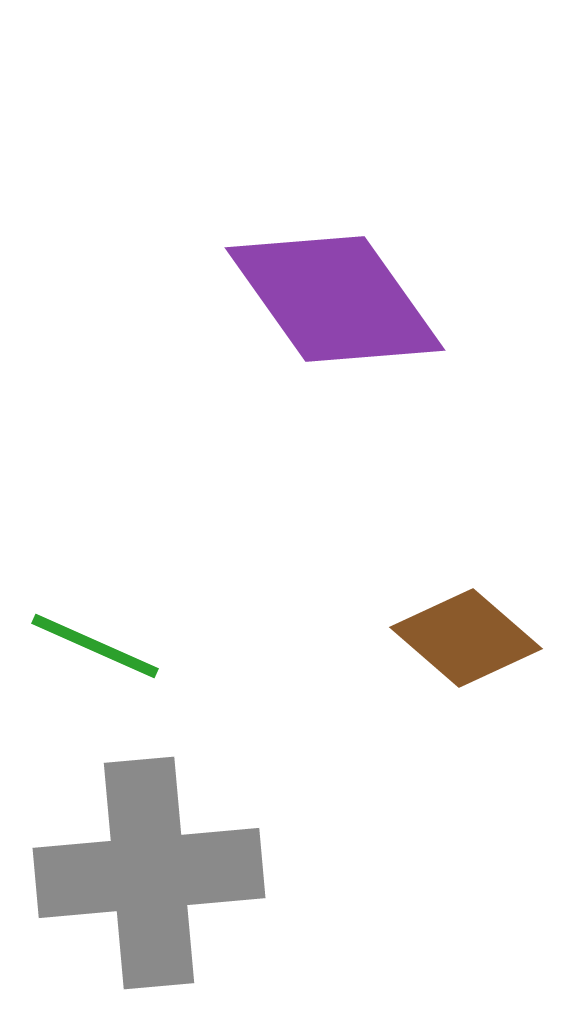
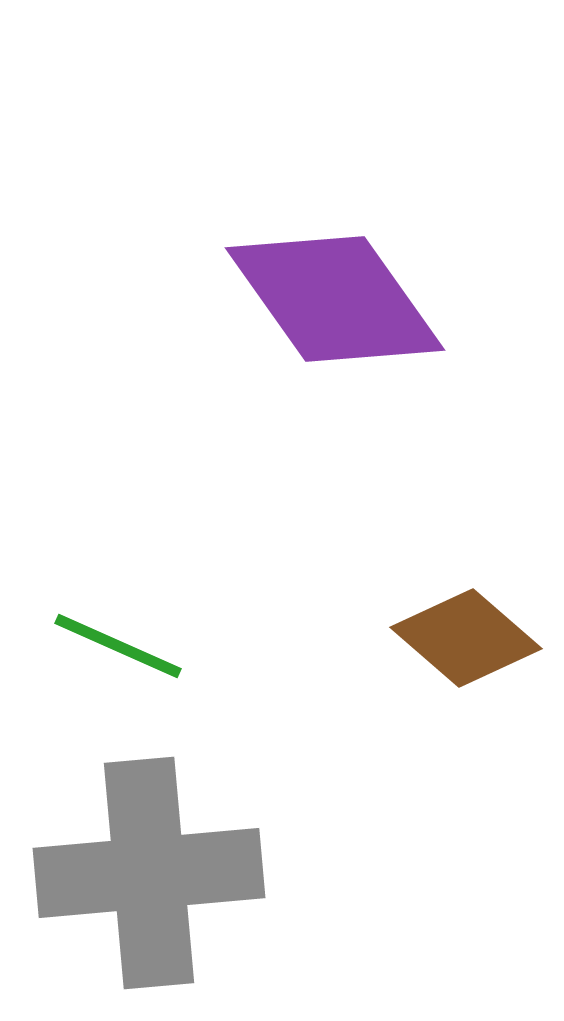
green line: moved 23 px right
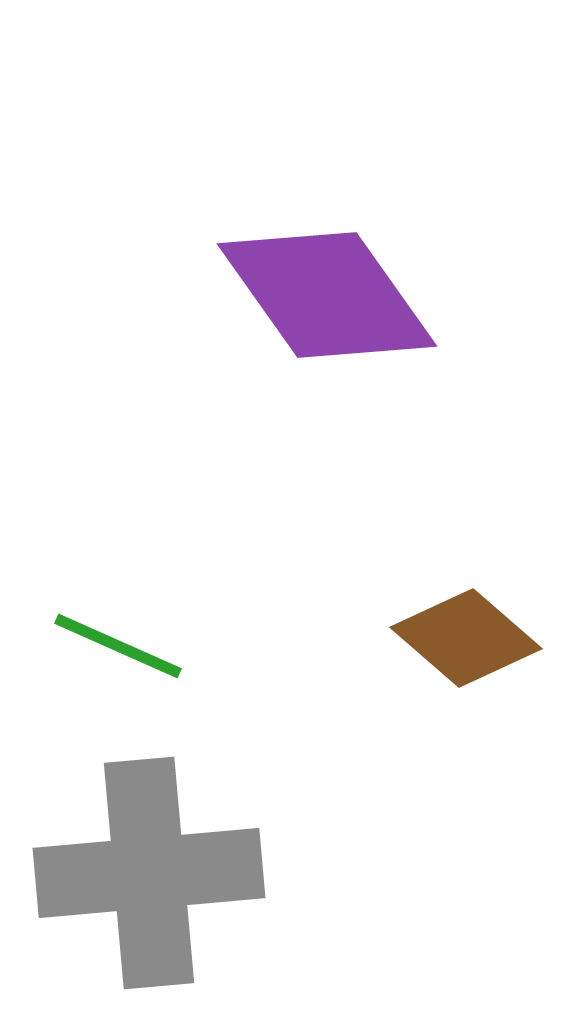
purple diamond: moved 8 px left, 4 px up
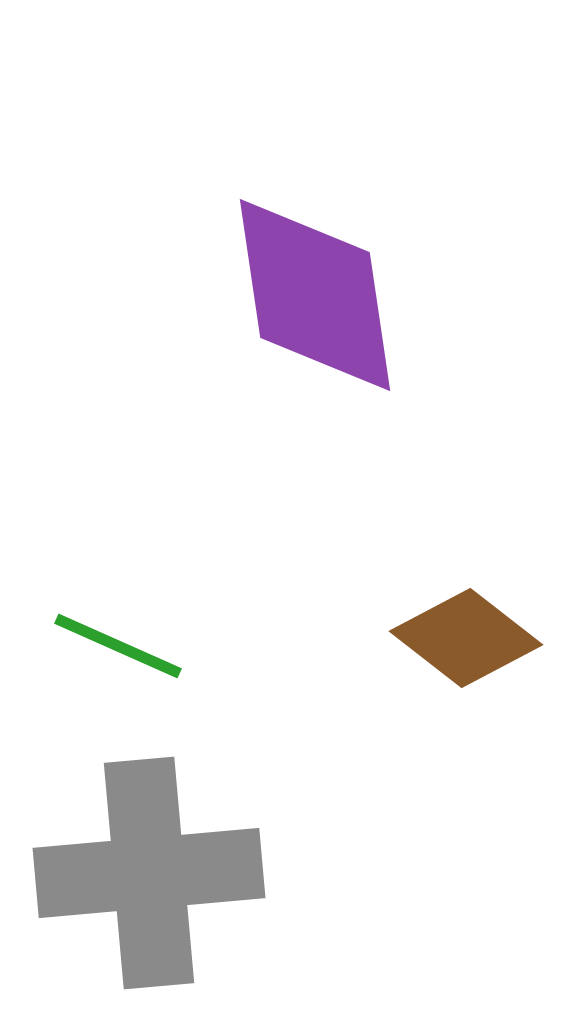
purple diamond: moved 12 px left; rotated 27 degrees clockwise
brown diamond: rotated 3 degrees counterclockwise
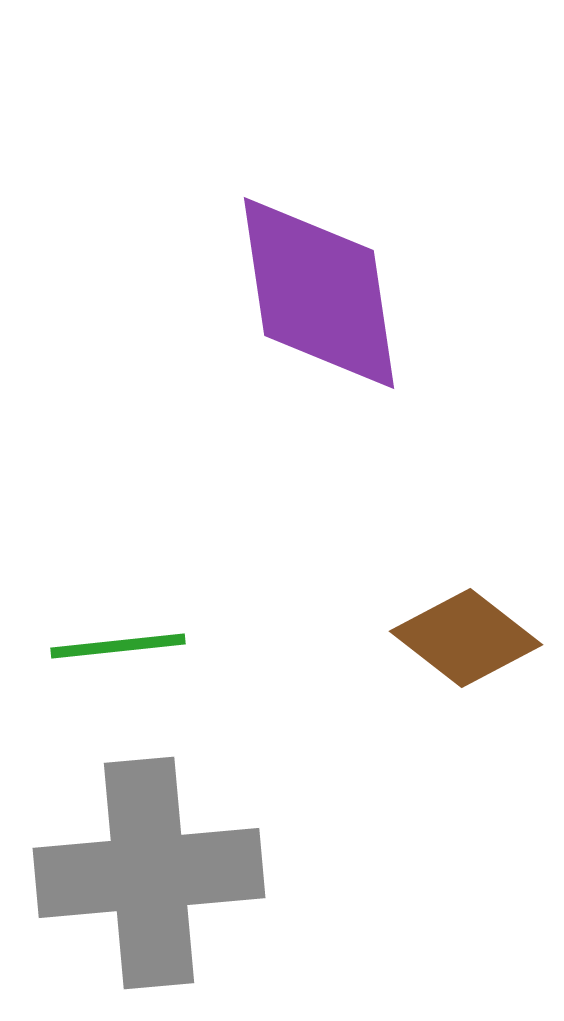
purple diamond: moved 4 px right, 2 px up
green line: rotated 30 degrees counterclockwise
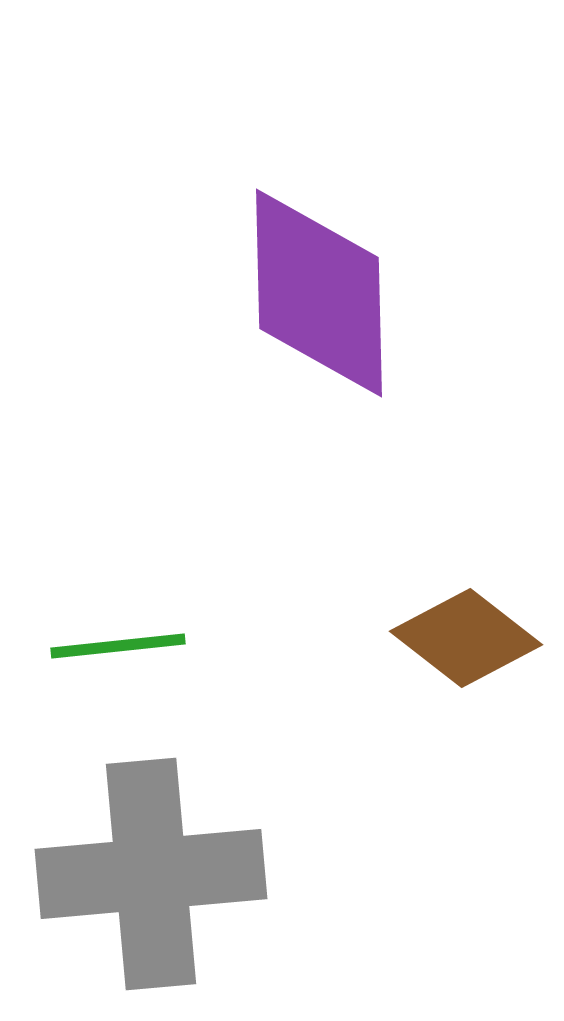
purple diamond: rotated 7 degrees clockwise
gray cross: moved 2 px right, 1 px down
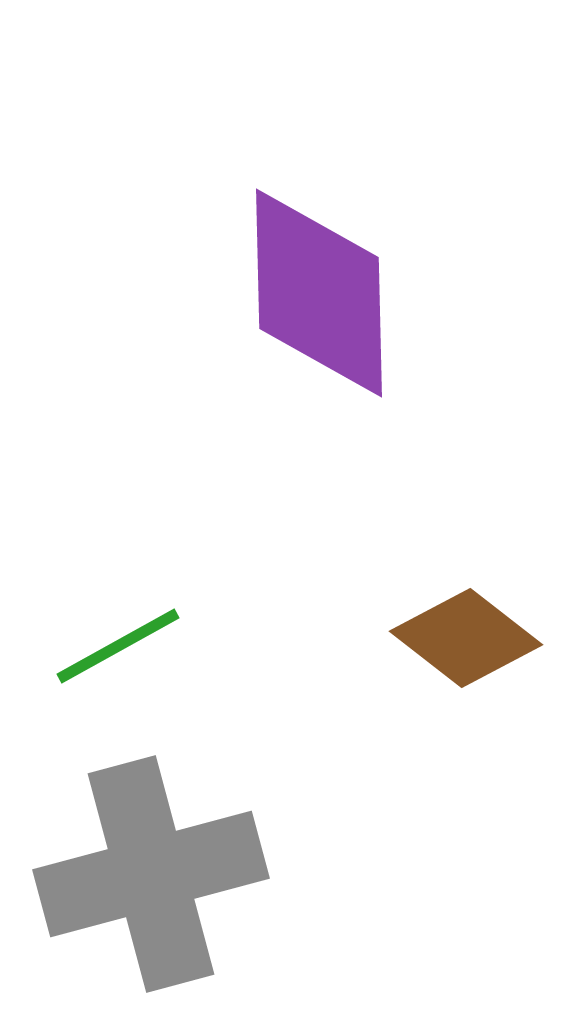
green line: rotated 23 degrees counterclockwise
gray cross: rotated 10 degrees counterclockwise
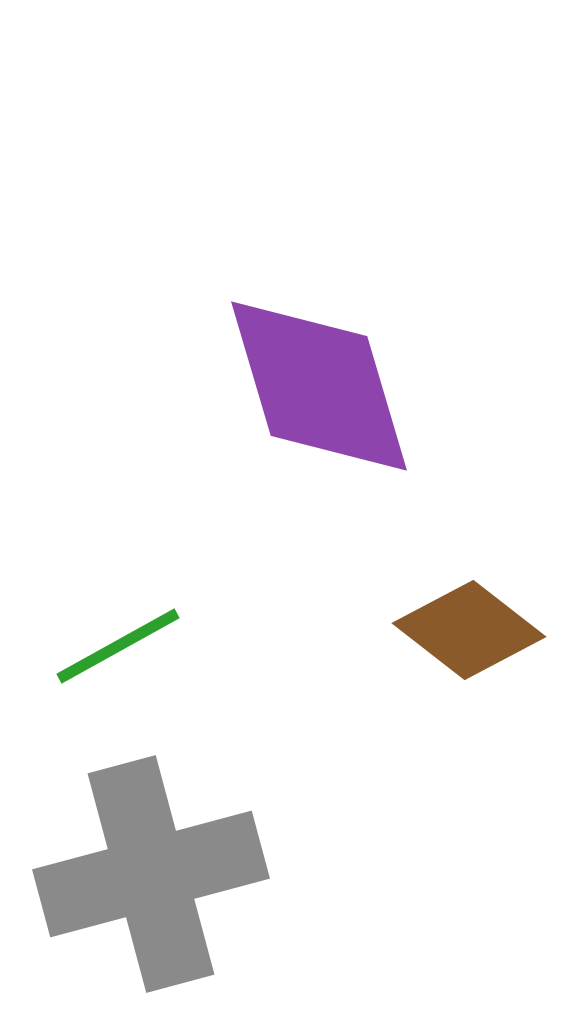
purple diamond: moved 93 px down; rotated 15 degrees counterclockwise
brown diamond: moved 3 px right, 8 px up
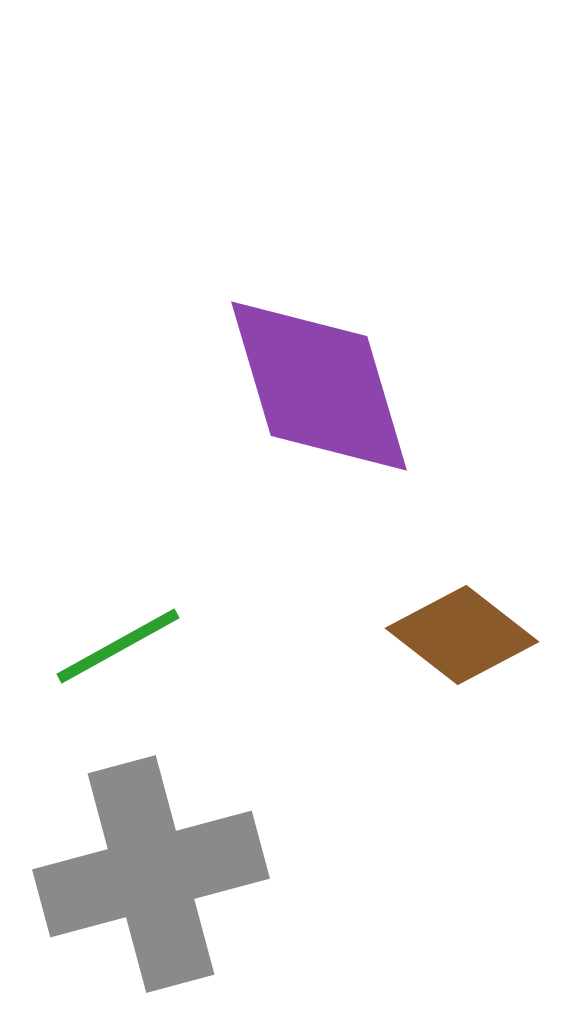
brown diamond: moved 7 px left, 5 px down
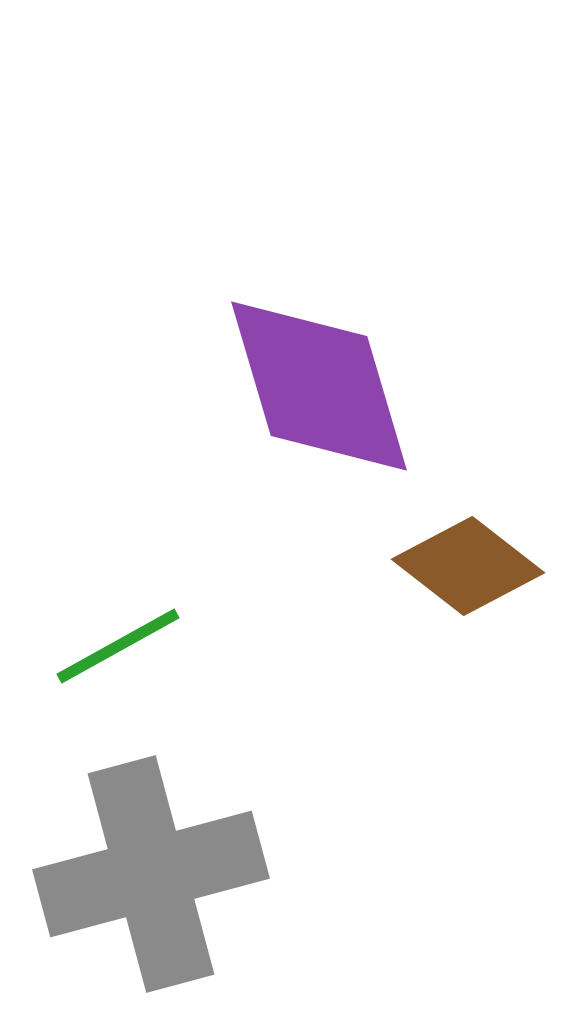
brown diamond: moved 6 px right, 69 px up
